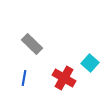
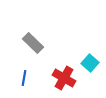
gray rectangle: moved 1 px right, 1 px up
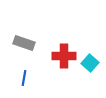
gray rectangle: moved 9 px left; rotated 25 degrees counterclockwise
red cross: moved 22 px up; rotated 30 degrees counterclockwise
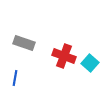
red cross: rotated 20 degrees clockwise
blue line: moved 9 px left
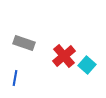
red cross: rotated 30 degrees clockwise
cyan square: moved 3 px left, 2 px down
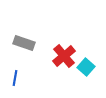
cyan square: moved 1 px left, 2 px down
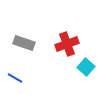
red cross: moved 3 px right, 12 px up; rotated 20 degrees clockwise
blue line: rotated 70 degrees counterclockwise
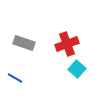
cyan square: moved 9 px left, 2 px down
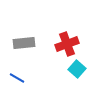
gray rectangle: rotated 25 degrees counterclockwise
blue line: moved 2 px right
